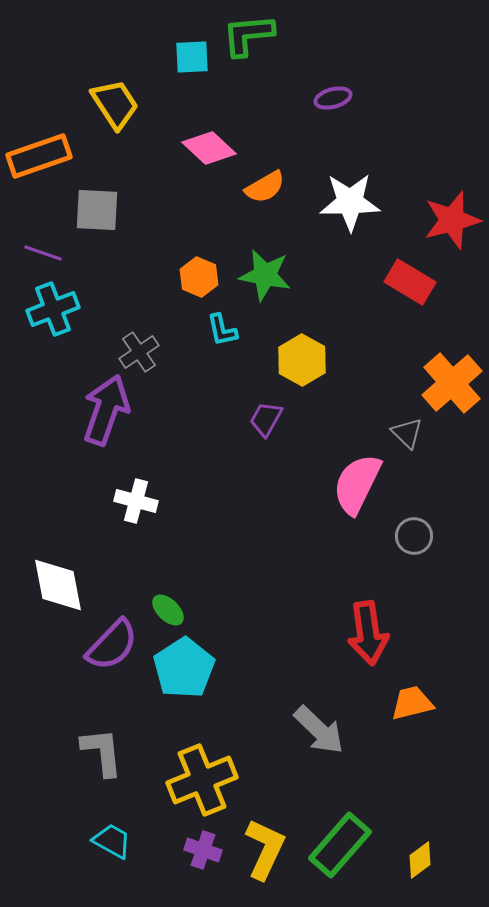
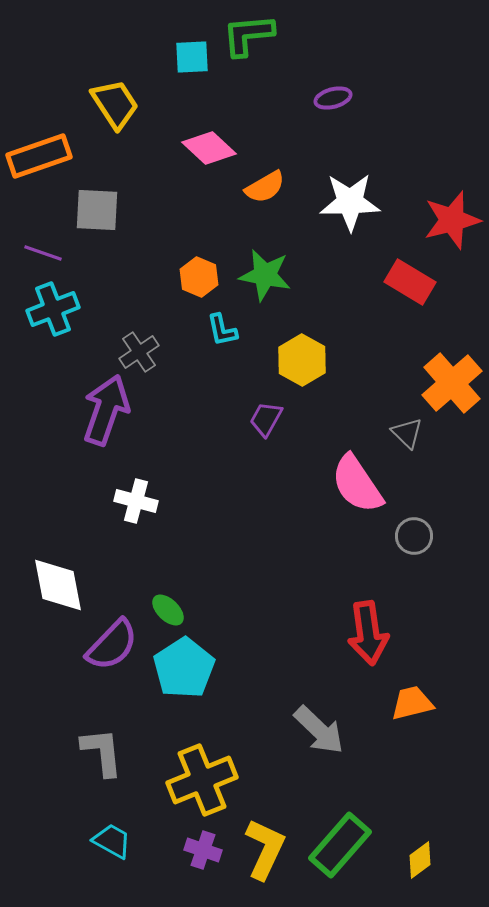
pink semicircle: rotated 60 degrees counterclockwise
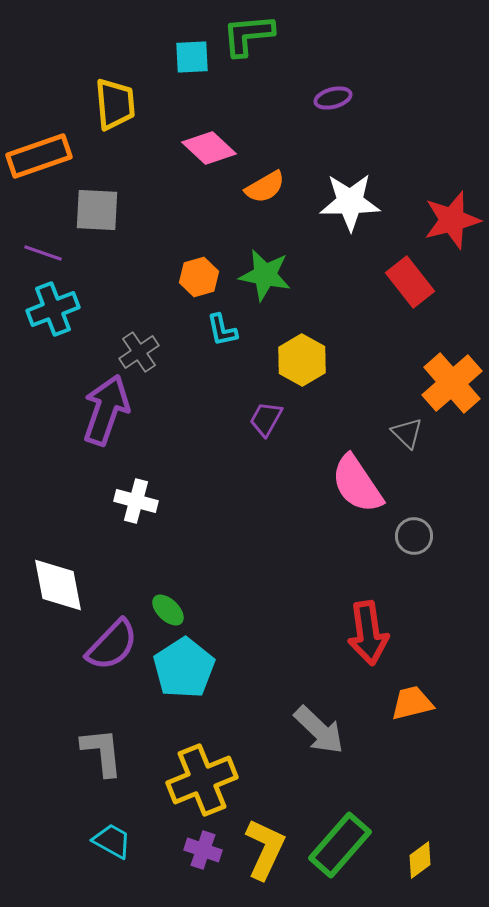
yellow trapezoid: rotated 28 degrees clockwise
orange hexagon: rotated 21 degrees clockwise
red rectangle: rotated 21 degrees clockwise
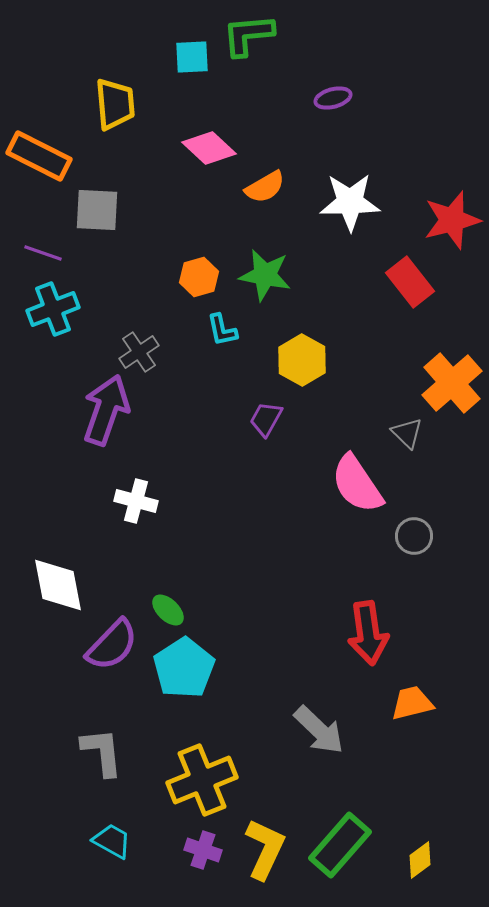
orange rectangle: rotated 46 degrees clockwise
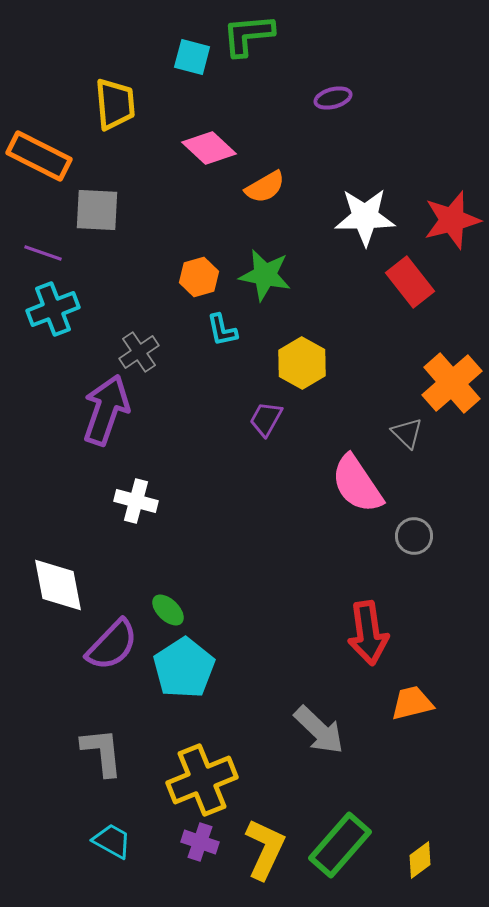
cyan square: rotated 18 degrees clockwise
white star: moved 15 px right, 15 px down
yellow hexagon: moved 3 px down
purple cross: moved 3 px left, 8 px up
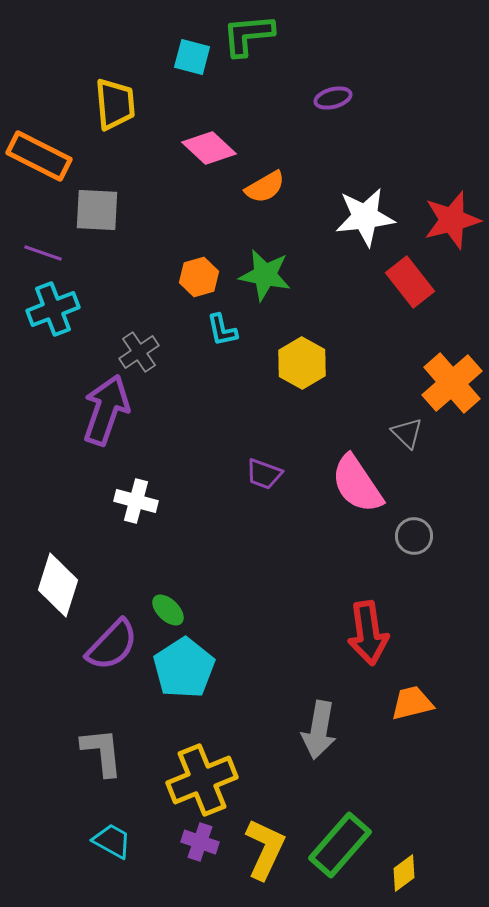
white star: rotated 6 degrees counterclockwise
purple trapezoid: moved 2 px left, 55 px down; rotated 99 degrees counterclockwise
white diamond: rotated 28 degrees clockwise
gray arrow: rotated 56 degrees clockwise
yellow diamond: moved 16 px left, 13 px down
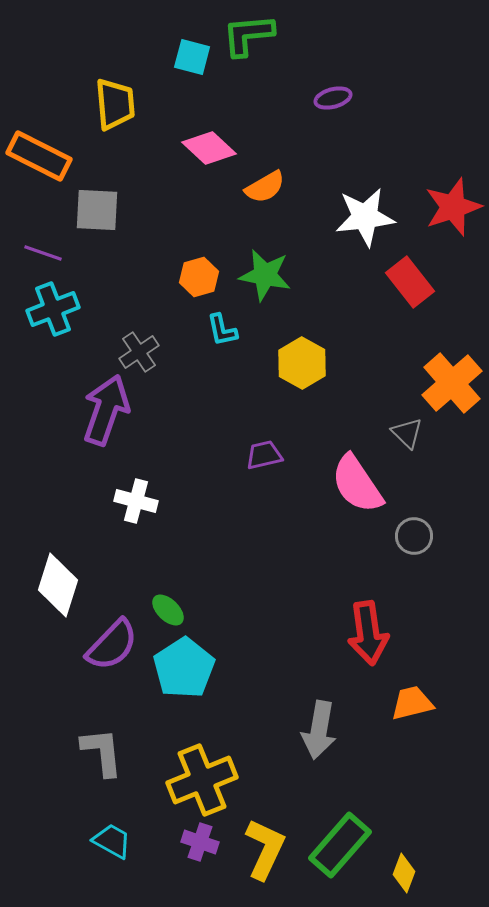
red star: moved 1 px right, 13 px up; rotated 4 degrees counterclockwise
purple trapezoid: moved 19 px up; rotated 147 degrees clockwise
yellow diamond: rotated 33 degrees counterclockwise
